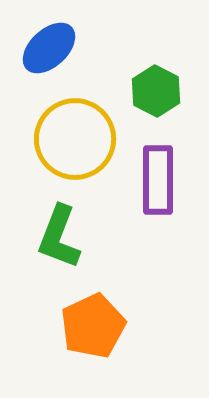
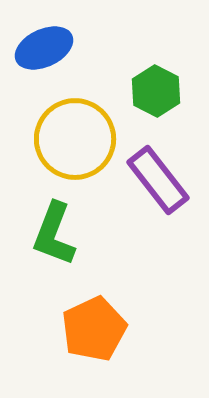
blue ellipse: moved 5 px left; rotated 18 degrees clockwise
purple rectangle: rotated 38 degrees counterclockwise
green L-shape: moved 5 px left, 3 px up
orange pentagon: moved 1 px right, 3 px down
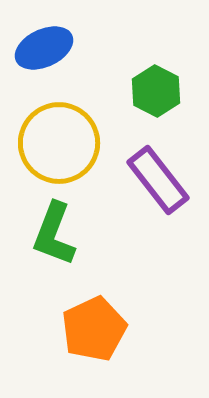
yellow circle: moved 16 px left, 4 px down
